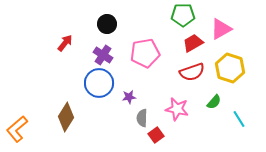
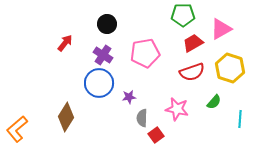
cyan line: moved 1 px right; rotated 36 degrees clockwise
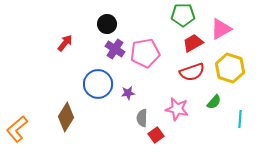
purple cross: moved 12 px right, 6 px up
blue circle: moved 1 px left, 1 px down
purple star: moved 1 px left, 4 px up
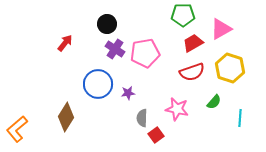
cyan line: moved 1 px up
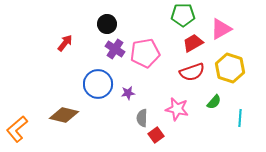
brown diamond: moved 2 px left, 2 px up; rotated 72 degrees clockwise
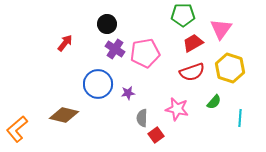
pink triangle: rotated 25 degrees counterclockwise
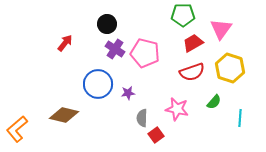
pink pentagon: rotated 24 degrees clockwise
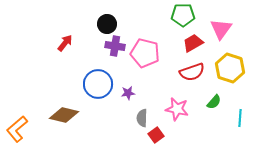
purple cross: moved 3 px up; rotated 24 degrees counterclockwise
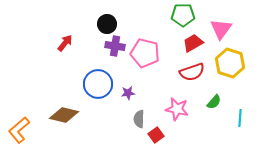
yellow hexagon: moved 5 px up
gray semicircle: moved 3 px left, 1 px down
orange L-shape: moved 2 px right, 1 px down
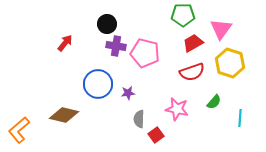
purple cross: moved 1 px right
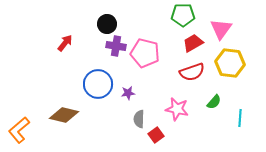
yellow hexagon: rotated 12 degrees counterclockwise
